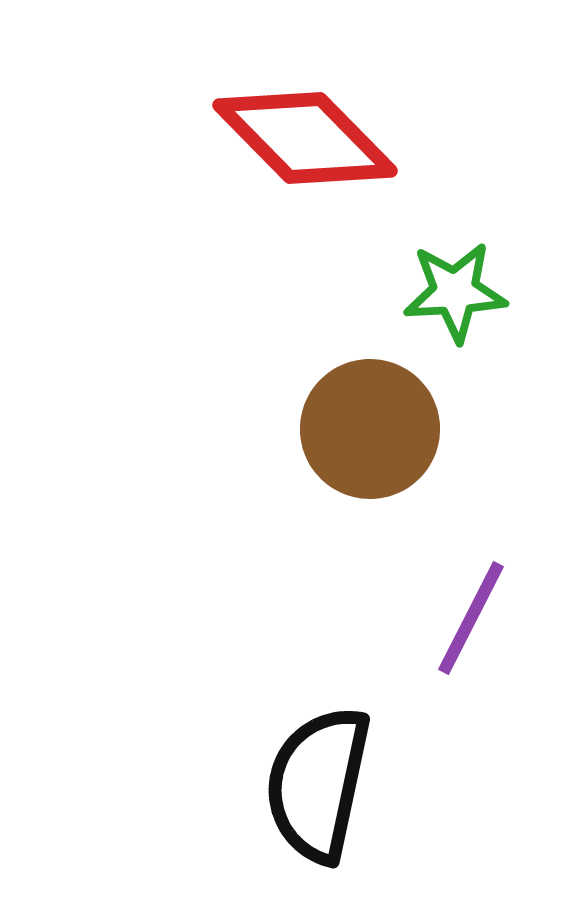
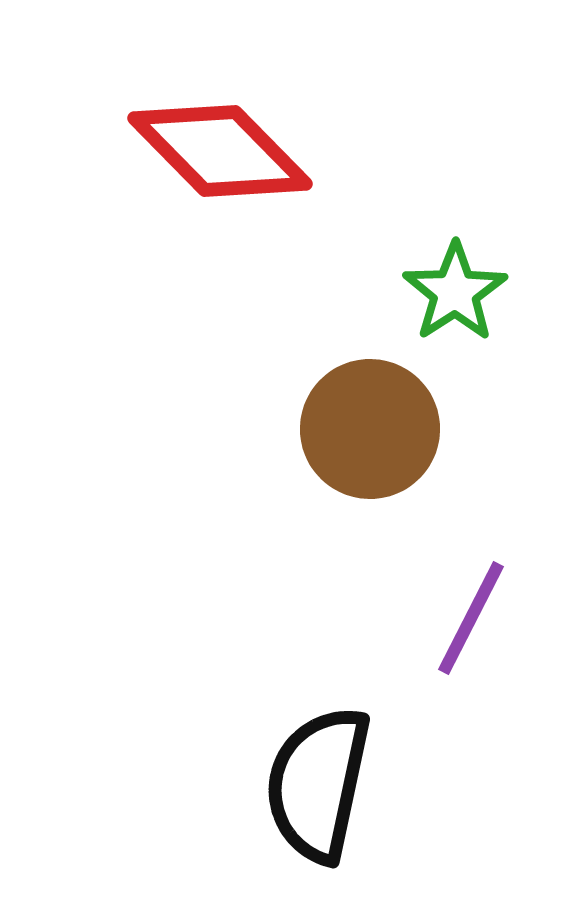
red diamond: moved 85 px left, 13 px down
green star: rotated 30 degrees counterclockwise
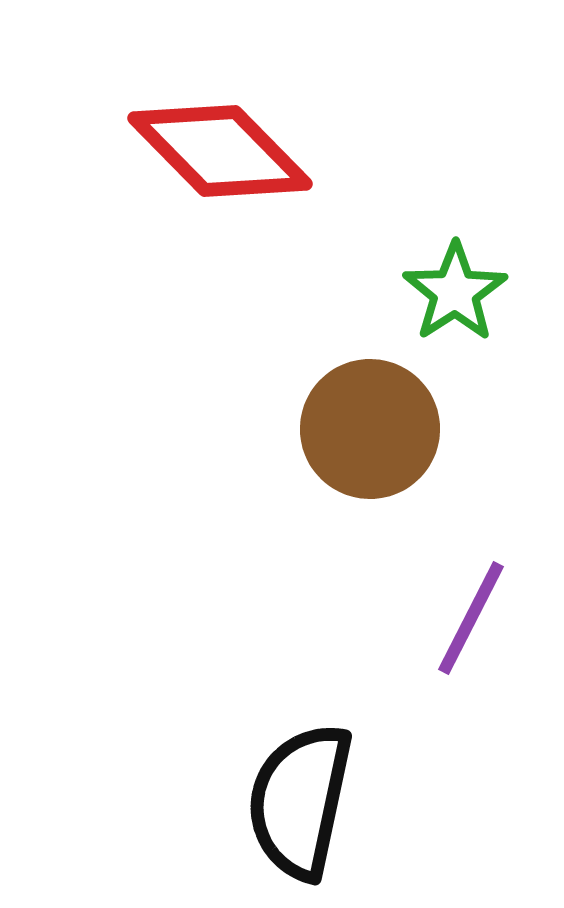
black semicircle: moved 18 px left, 17 px down
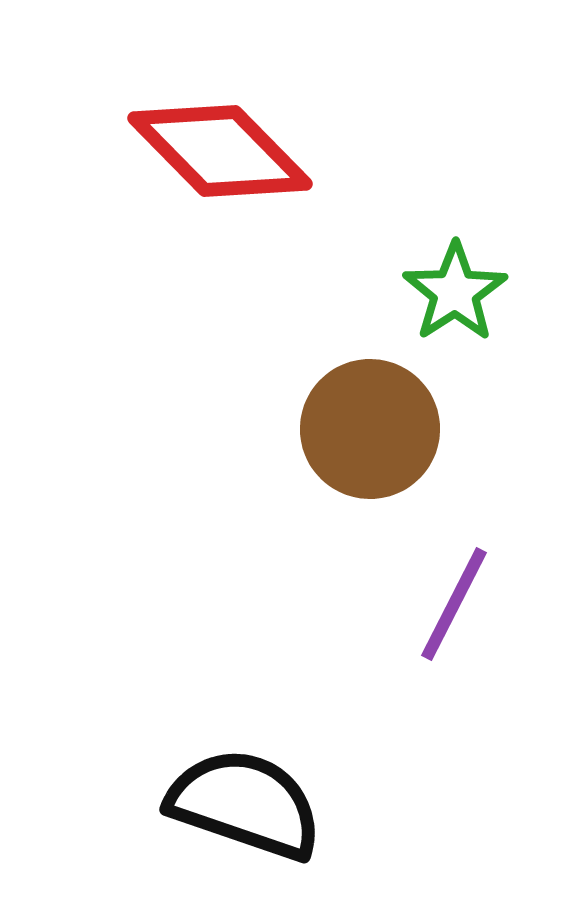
purple line: moved 17 px left, 14 px up
black semicircle: moved 55 px left, 3 px down; rotated 97 degrees clockwise
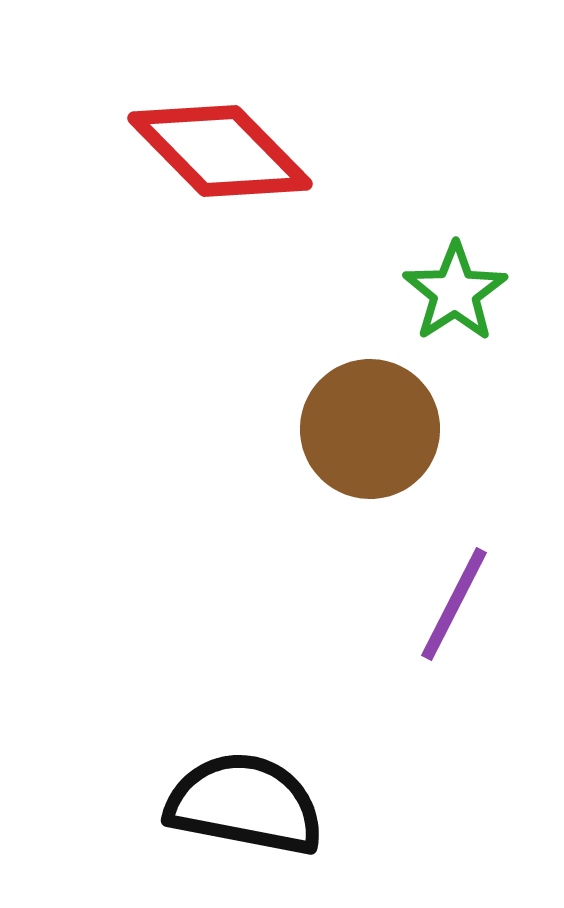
black semicircle: rotated 8 degrees counterclockwise
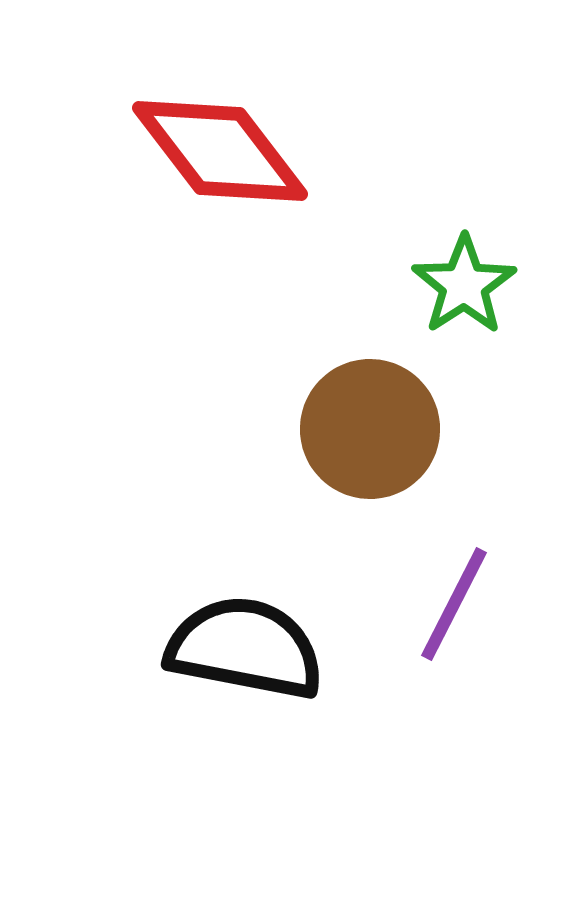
red diamond: rotated 7 degrees clockwise
green star: moved 9 px right, 7 px up
black semicircle: moved 156 px up
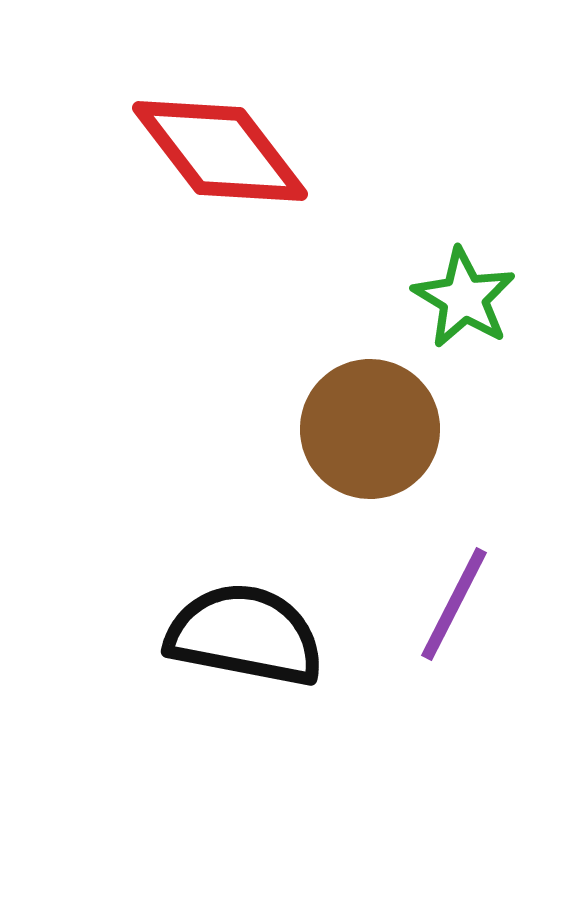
green star: moved 13 px down; rotated 8 degrees counterclockwise
black semicircle: moved 13 px up
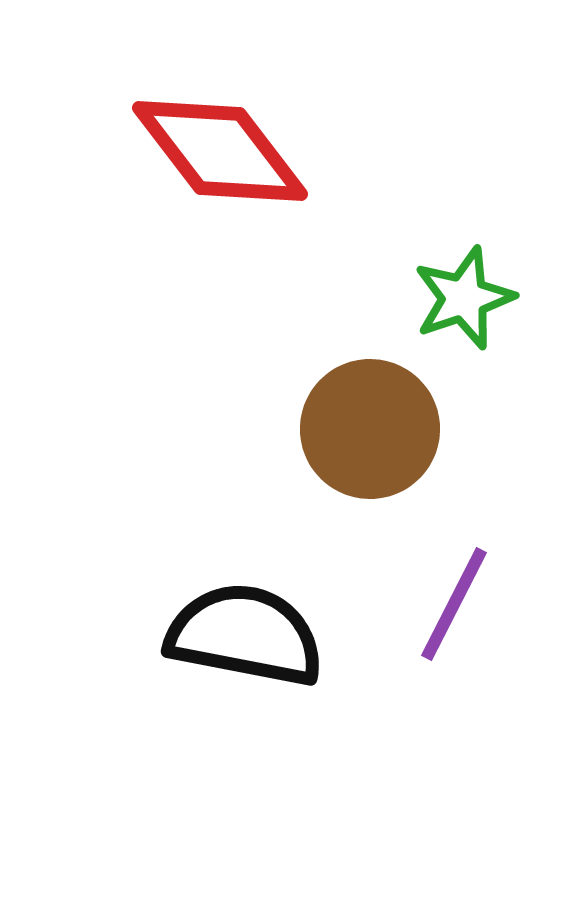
green star: rotated 22 degrees clockwise
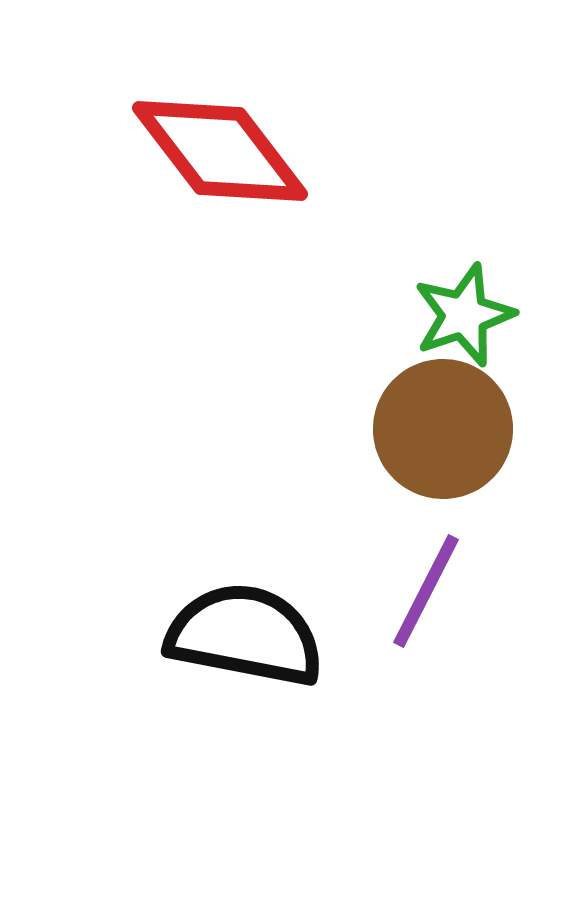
green star: moved 17 px down
brown circle: moved 73 px right
purple line: moved 28 px left, 13 px up
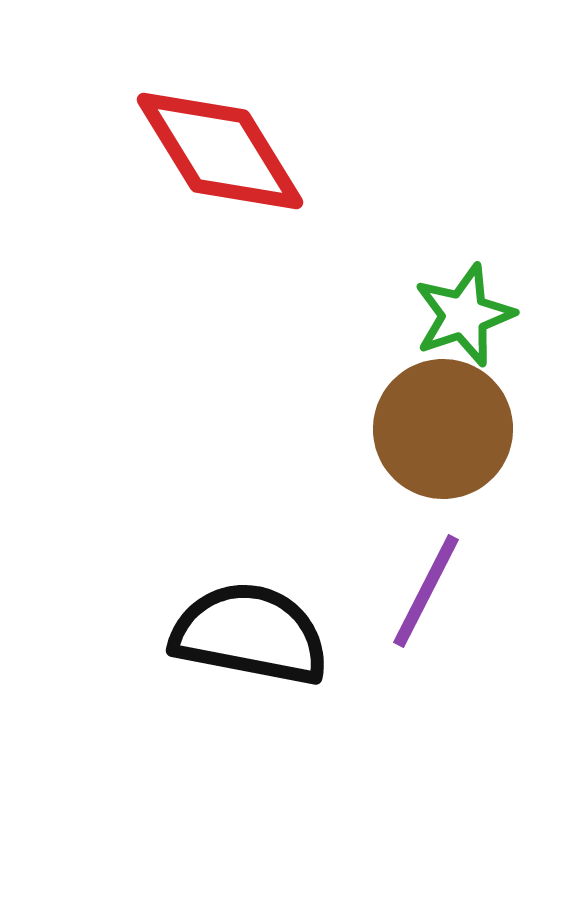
red diamond: rotated 6 degrees clockwise
black semicircle: moved 5 px right, 1 px up
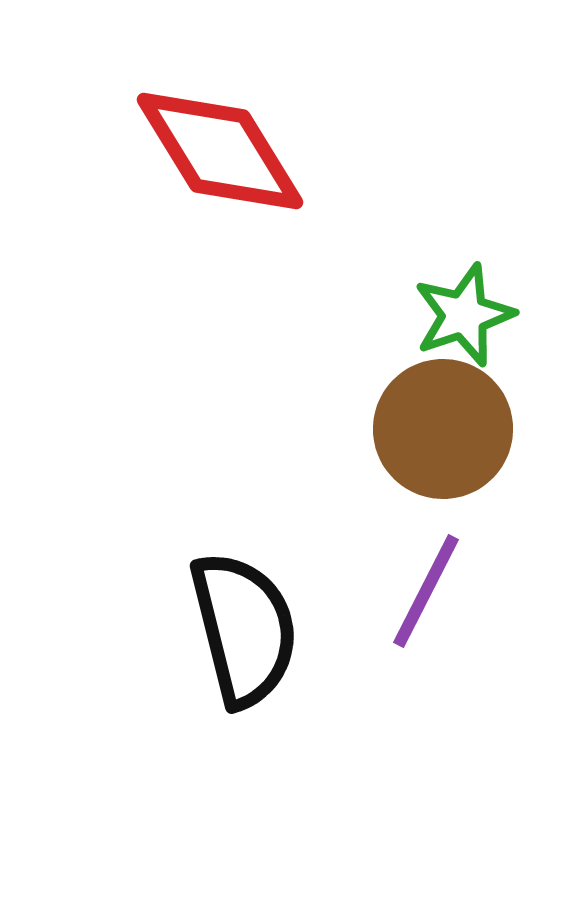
black semicircle: moved 6 px left, 5 px up; rotated 65 degrees clockwise
